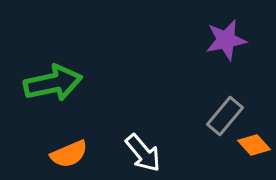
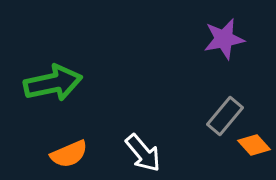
purple star: moved 2 px left, 1 px up
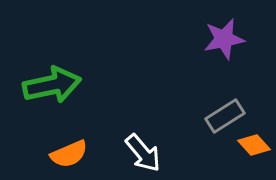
green arrow: moved 1 px left, 2 px down
gray rectangle: rotated 18 degrees clockwise
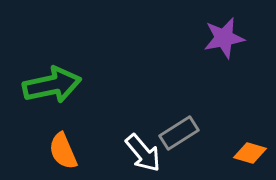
purple star: moved 1 px up
gray rectangle: moved 46 px left, 17 px down
orange diamond: moved 4 px left, 8 px down; rotated 32 degrees counterclockwise
orange semicircle: moved 6 px left, 3 px up; rotated 90 degrees clockwise
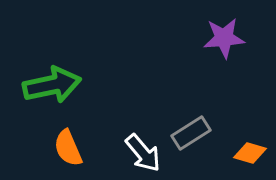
purple star: rotated 6 degrees clockwise
gray rectangle: moved 12 px right
orange semicircle: moved 5 px right, 3 px up
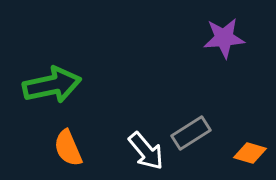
white arrow: moved 3 px right, 2 px up
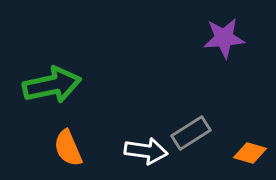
white arrow: rotated 42 degrees counterclockwise
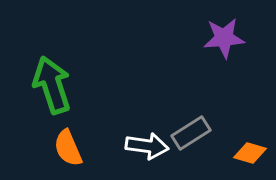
green arrow: rotated 96 degrees counterclockwise
white arrow: moved 1 px right, 5 px up
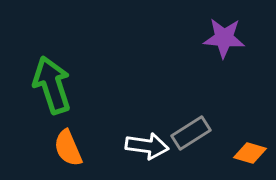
purple star: rotated 9 degrees clockwise
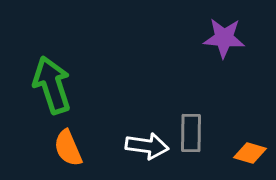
gray rectangle: rotated 57 degrees counterclockwise
